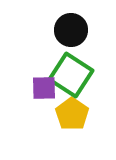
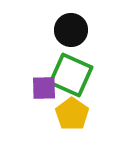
green square: rotated 9 degrees counterclockwise
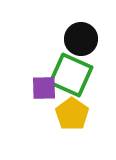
black circle: moved 10 px right, 9 px down
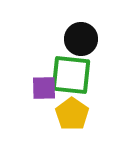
green square: rotated 18 degrees counterclockwise
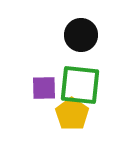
black circle: moved 4 px up
green square: moved 9 px right, 10 px down
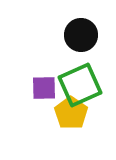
green square: rotated 30 degrees counterclockwise
yellow pentagon: moved 1 px left, 1 px up
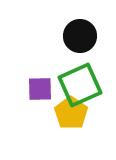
black circle: moved 1 px left, 1 px down
purple square: moved 4 px left, 1 px down
